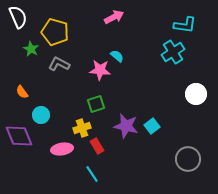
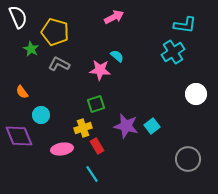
yellow cross: moved 1 px right
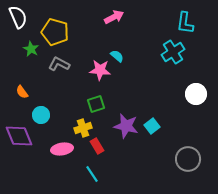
cyan L-shape: moved 2 px up; rotated 90 degrees clockwise
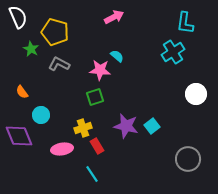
green square: moved 1 px left, 7 px up
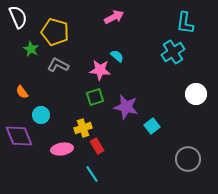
gray L-shape: moved 1 px left, 1 px down
purple star: moved 19 px up
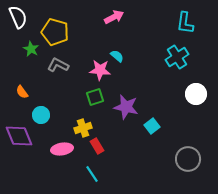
cyan cross: moved 4 px right, 5 px down
